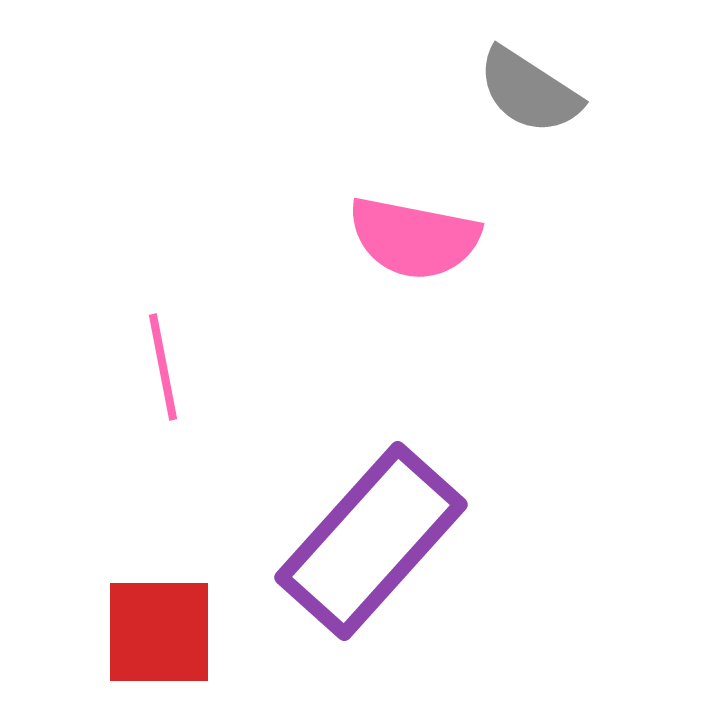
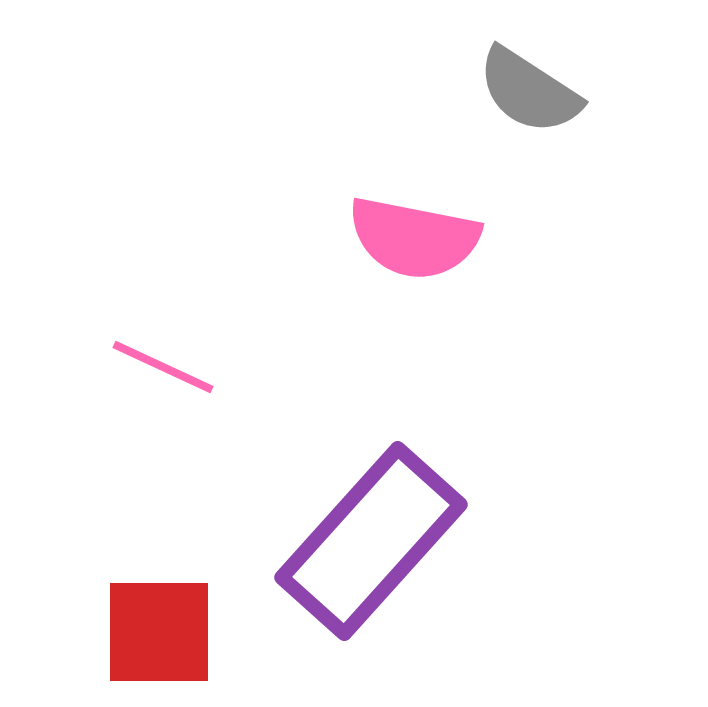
pink line: rotated 54 degrees counterclockwise
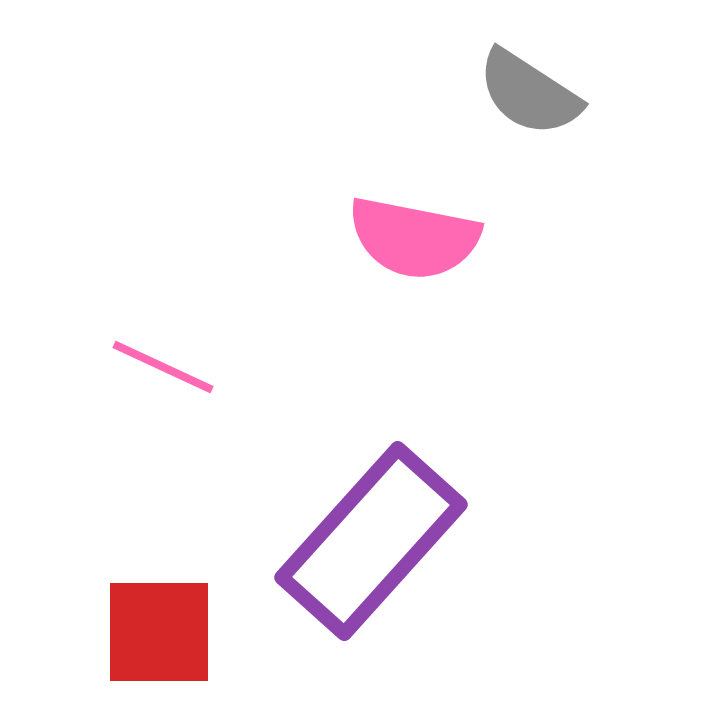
gray semicircle: moved 2 px down
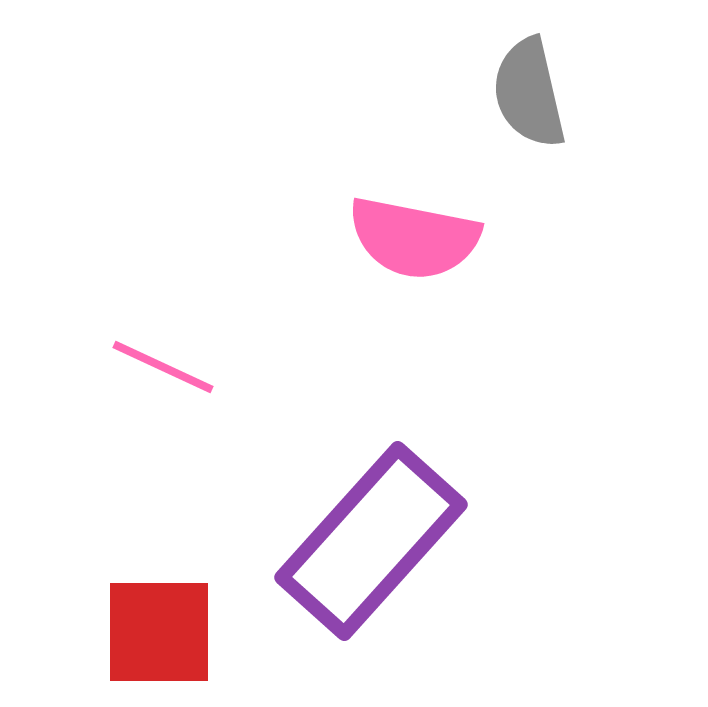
gray semicircle: rotated 44 degrees clockwise
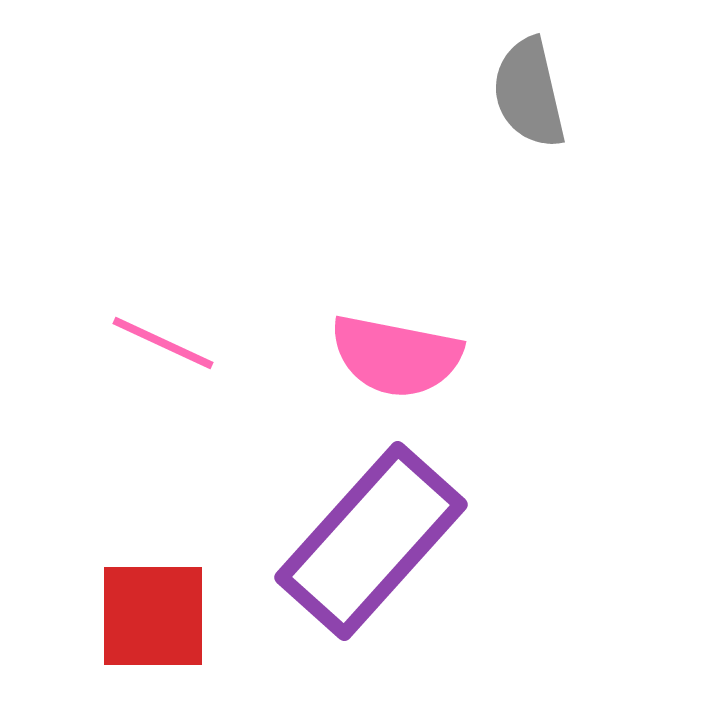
pink semicircle: moved 18 px left, 118 px down
pink line: moved 24 px up
red square: moved 6 px left, 16 px up
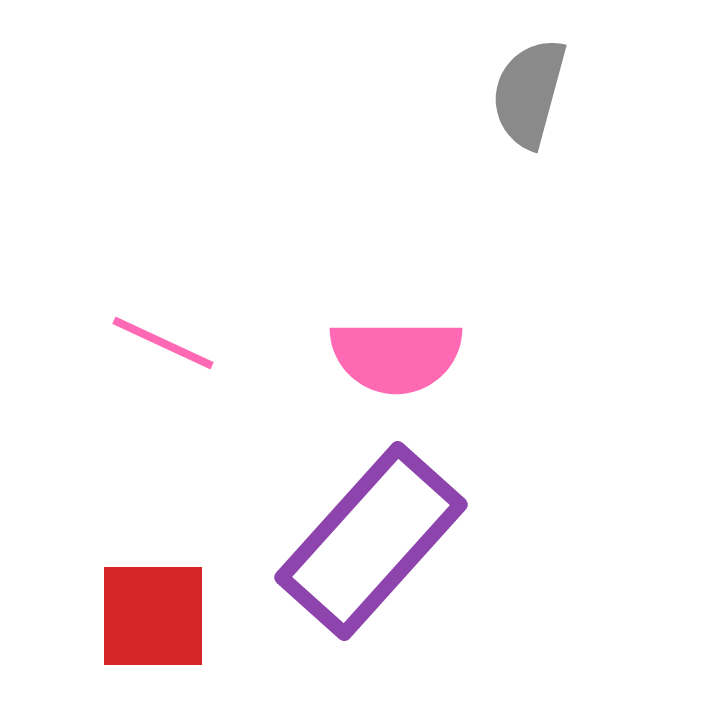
gray semicircle: rotated 28 degrees clockwise
pink semicircle: rotated 11 degrees counterclockwise
